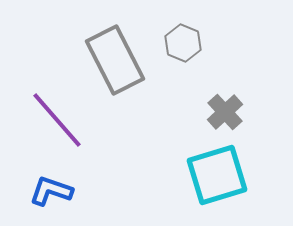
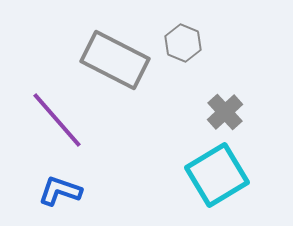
gray rectangle: rotated 36 degrees counterclockwise
cyan square: rotated 14 degrees counterclockwise
blue L-shape: moved 9 px right
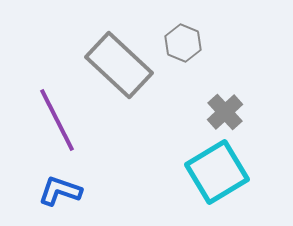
gray rectangle: moved 4 px right, 5 px down; rotated 16 degrees clockwise
purple line: rotated 14 degrees clockwise
cyan square: moved 3 px up
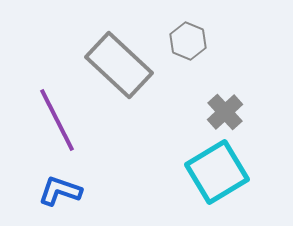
gray hexagon: moved 5 px right, 2 px up
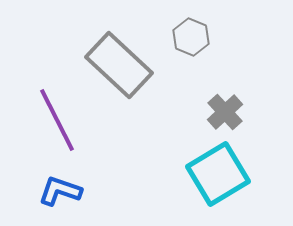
gray hexagon: moved 3 px right, 4 px up
cyan square: moved 1 px right, 2 px down
